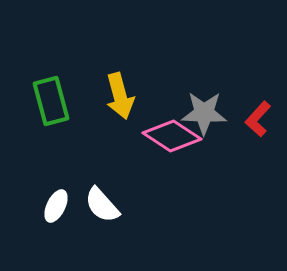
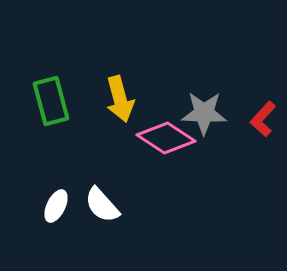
yellow arrow: moved 3 px down
red L-shape: moved 5 px right
pink diamond: moved 6 px left, 2 px down
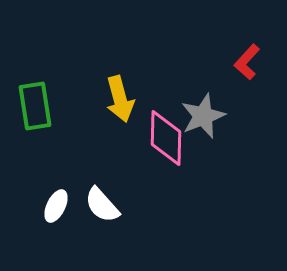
green rectangle: moved 16 px left, 5 px down; rotated 6 degrees clockwise
gray star: moved 1 px left, 3 px down; rotated 24 degrees counterclockwise
red L-shape: moved 16 px left, 57 px up
pink diamond: rotated 58 degrees clockwise
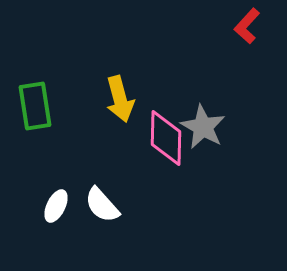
red L-shape: moved 36 px up
gray star: moved 11 px down; rotated 21 degrees counterclockwise
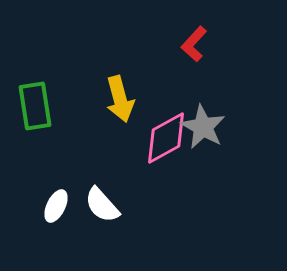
red L-shape: moved 53 px left, 18 px down
pink diamond: rotated 60 degrees clockwise
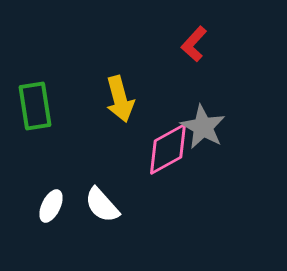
pink diamond: moved 2 px right, 11 px down
white ellipse: moved 5 px left
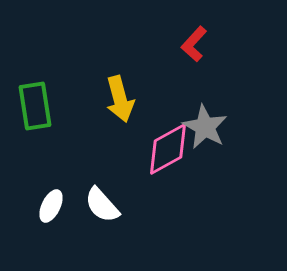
gray star: moved 2 px right
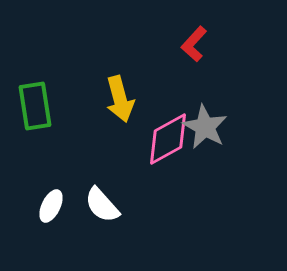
pink diamond: moved 10 px up
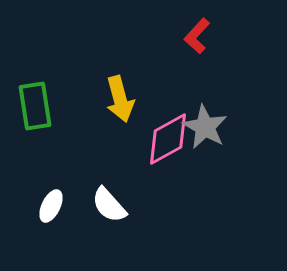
red L-shape: moved 3 px right, 8 px up
white semicircle: moved 7 px right
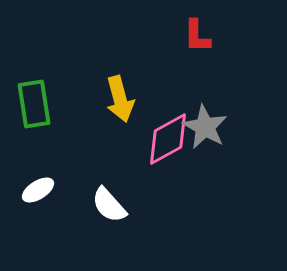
red L-shape: rotated 42 degrees counterclockwise
green rectangle: moved 1 px left, 2 px up
white ellipse: moved 13 px left, 16 px up; rotated 32 degrees clockwise
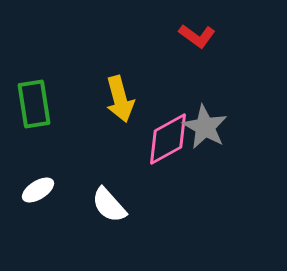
red L-shape: rotated 54 degrees counterclockwise
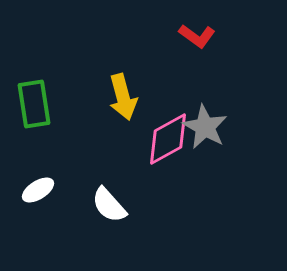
yellow arrow: moved 3 px right, 2 px up
